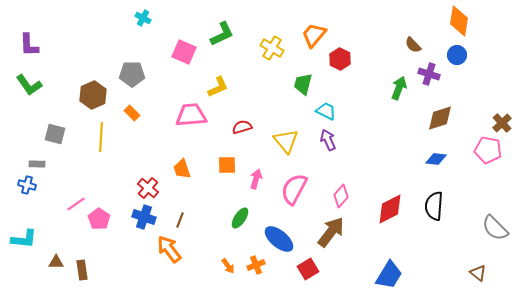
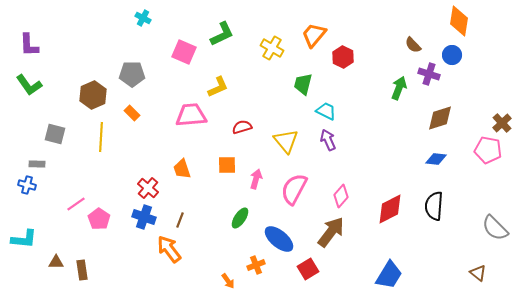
blue circle at (457, 55): moved 5 px left
red hexagon at (340, 59): moved 3 px right, 2 px up
orange arrow at (228, 266): moved 15 px down
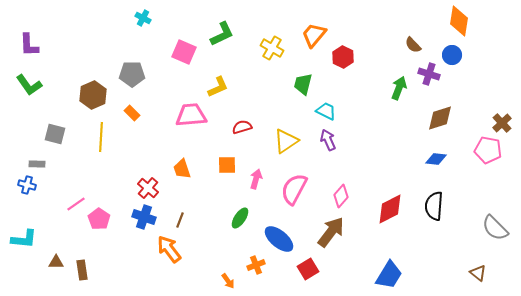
yellow triangle at (286, 141): rotated 36 degrees clockwise
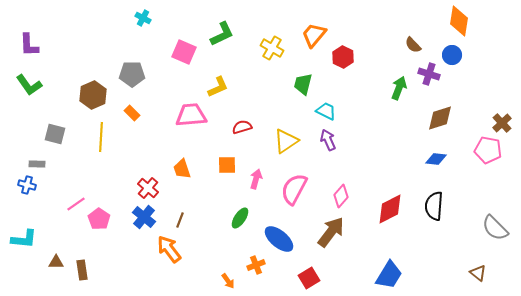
blue cross at (144, 217): rotated 20 degrees clockwise
red square at (308, 269): moved 1 px right, 9 px down
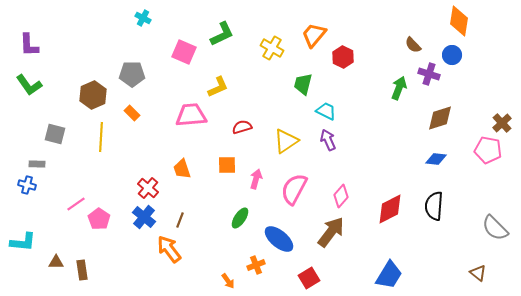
cyan L-shape at (24, 239): moved 1 px left, 3 px down
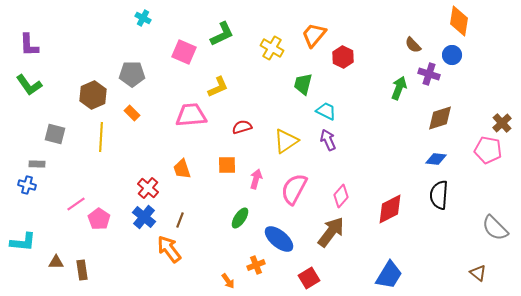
black semicircle at (434, 206): moved 5 px right, 11 px up
